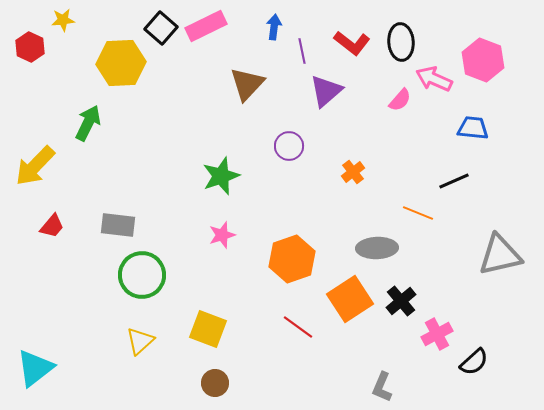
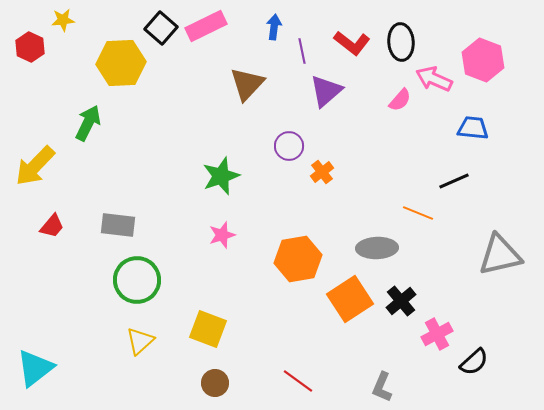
orange cross: moved 31 px left
orange hexagon: moved 6 px right; rotated 9 degrees clockwise
green circle: moved 5 px left, 5 px down
red line: moved 54 px down
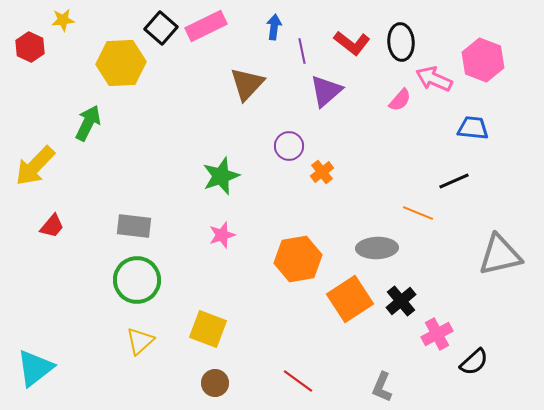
gray rectangle: moved 16 px right, 1 px down
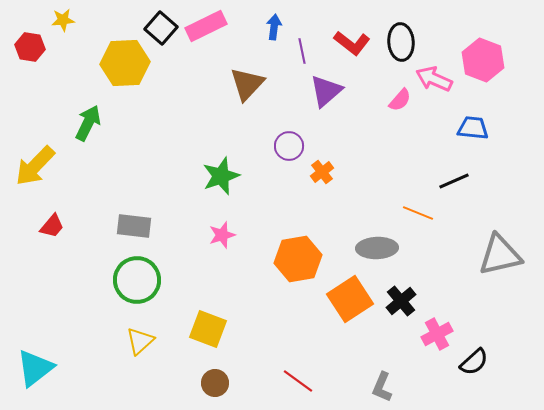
red hexagon: rotated 16 degrees counterclockwise
yellow hexagon: moved 4 px right
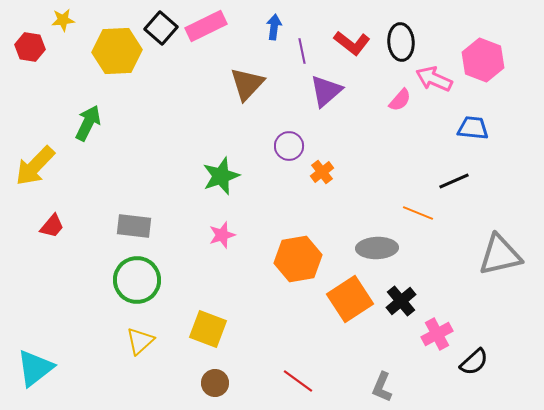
yellow hexagon: moved 8 px left, 12 px up
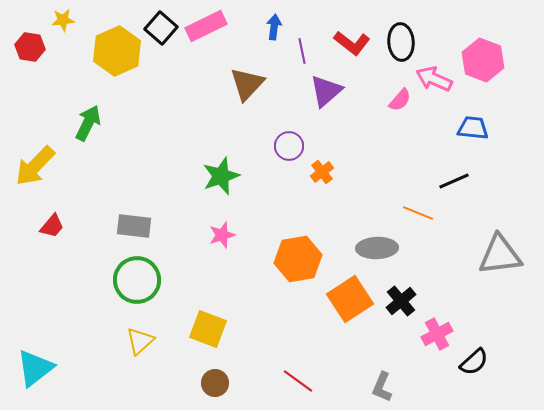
yellow hexagon: rotated 21 degrees counterclockwise
gray triangle: rotated 6 degrees clockwise
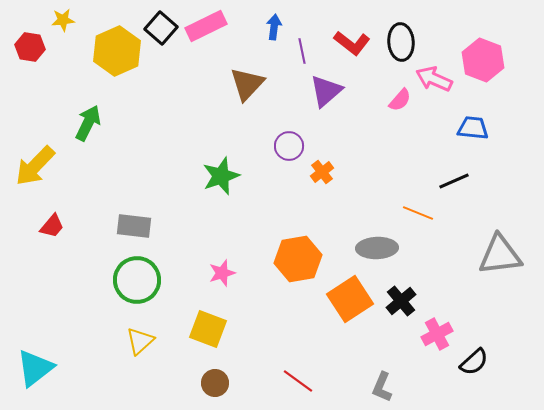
pink star: moved 38 px down
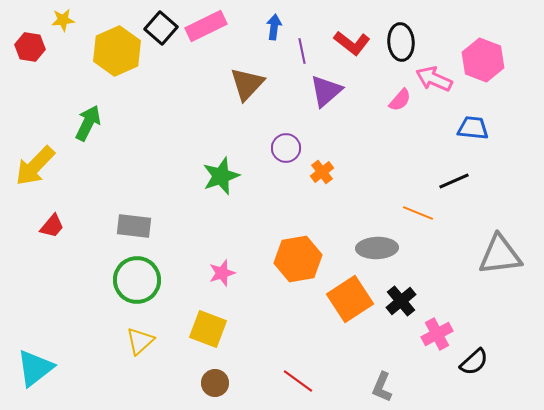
purple circle: moved 3 px left, 2 px down
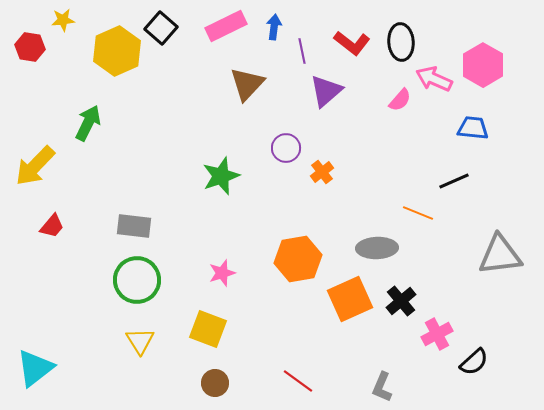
pink rectangle: moved 20 px right
pink hexagon: moved 5 px down; rotated 9 degrees clockwise
orange square: rotated 9 degrees clockwise
yellow triangle: rotated 20 degrees counterclockwise
